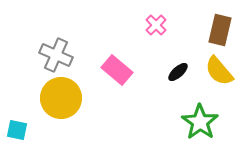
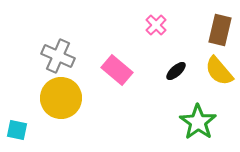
gray cross: moved 2 px right, 1 px down
black ellipse: moved 2 px left, 1 px up
green star: moved 2 px left
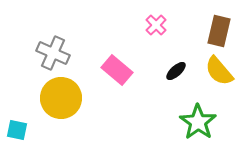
brown rectangle: moved 1 px left, 1 px down
gray cross: moved 5 px left, 3 px up
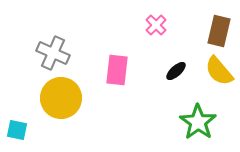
pink rectangle: rotated 56 degrees clockwise
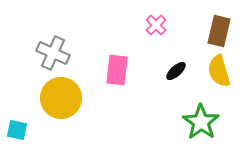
yellow semicircle: rotated 24 degrees clockwise
green star: moved 3 px right
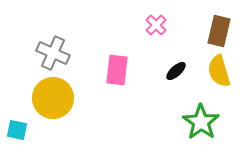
yellow circle: moved 8 px left
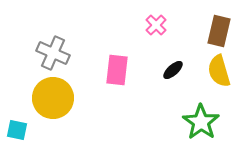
black ellipse: moved 3 px left, 1 px up
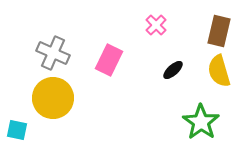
pink rectangle: moved 8 px left, 10 px up; rotated 20 degrees clockwise
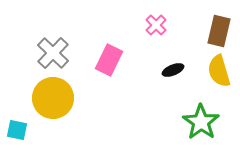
gray cross: rotated 20 degrees clockwise
black ellipse: rotated 20 degrees clockwise
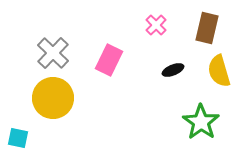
brown rectangle: moved 12 px left, 3 px up
cyan square: moved 1 px right, 8 px down
